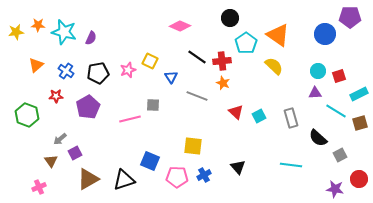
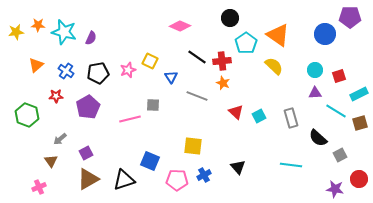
cyan circle at (318, 71): moved 3 px left, 1 px up
purple square at (75, 153): moved 11 px right
pink pentagon at (177, 177): moved 3 px down
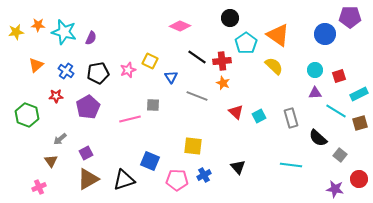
gray square at (340, 155): rotated 24 degrees counterclockwise
